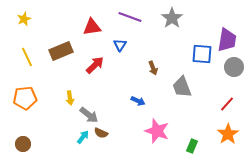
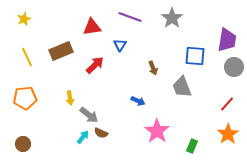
blue square: moved 7 px left, 2 px down
pink star: rotated 15 degrees clockwise
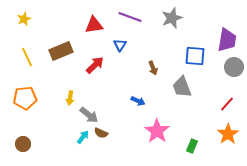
gray star: rotated 15 degrees clockwise
red triangle: moved 2 px right, 2 px up
yellow arrow: rotated 16 degrees clockwise
